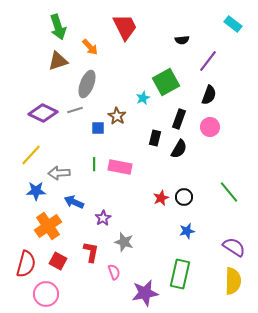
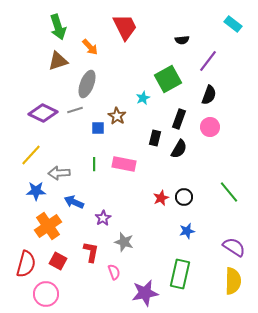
green square at (166, 82): moved 2 px right, 3 px up
pink rectangle at (120, 167): moved 4 px right, 3 px up
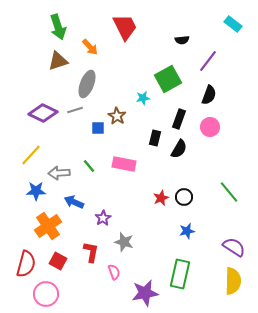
cyan star at (143, 98): rotated 16 degrees clockwise
green line at (94, 164): moved 5 px left, 2 px down; rotated 40 degrees counterclockwise
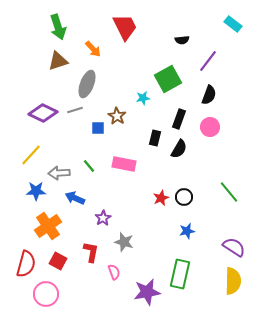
orange arrow at (90, 47): moved 3 px right, 2 px down
blue arrow at (74, 202): moved 1 px right, 4 px up
purple star at (145, 293): moved 2 px right, 1 px up
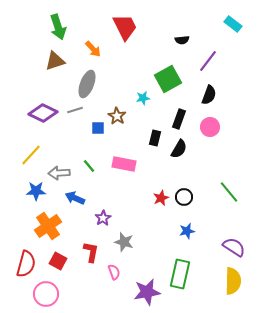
brown triangle at (58, 61): moved 3 px left
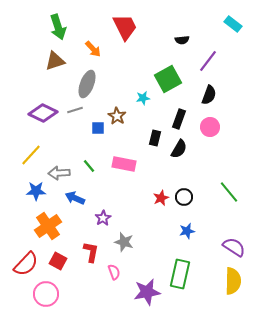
red semicircle at (26, 264): rotated 28 degrees clockwise
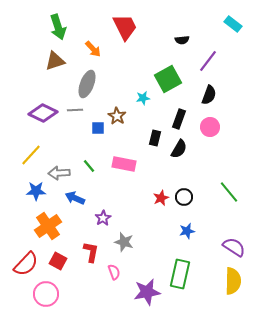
gray line at (75, 110): rotated 14 degrees clockwise
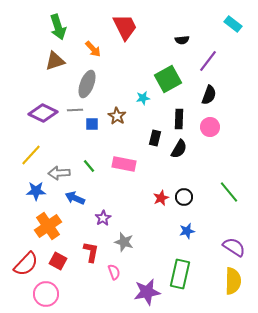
black rectangle at (179, 119): rotated 18 degrees counterclockwise
blue square at (98, 128): moved 6 px left, 4 px up
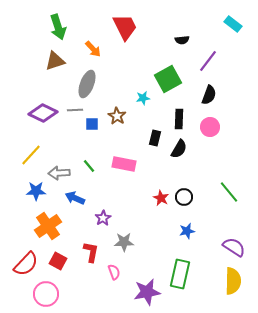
red star at (161, 198): rotated 21 degrees counterclockwise
gray star at (124, 242): rotated 18 degrees counterclockwise
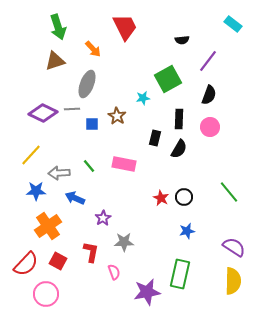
gray line at (75, 110): moved 3 px left, 1 px up
